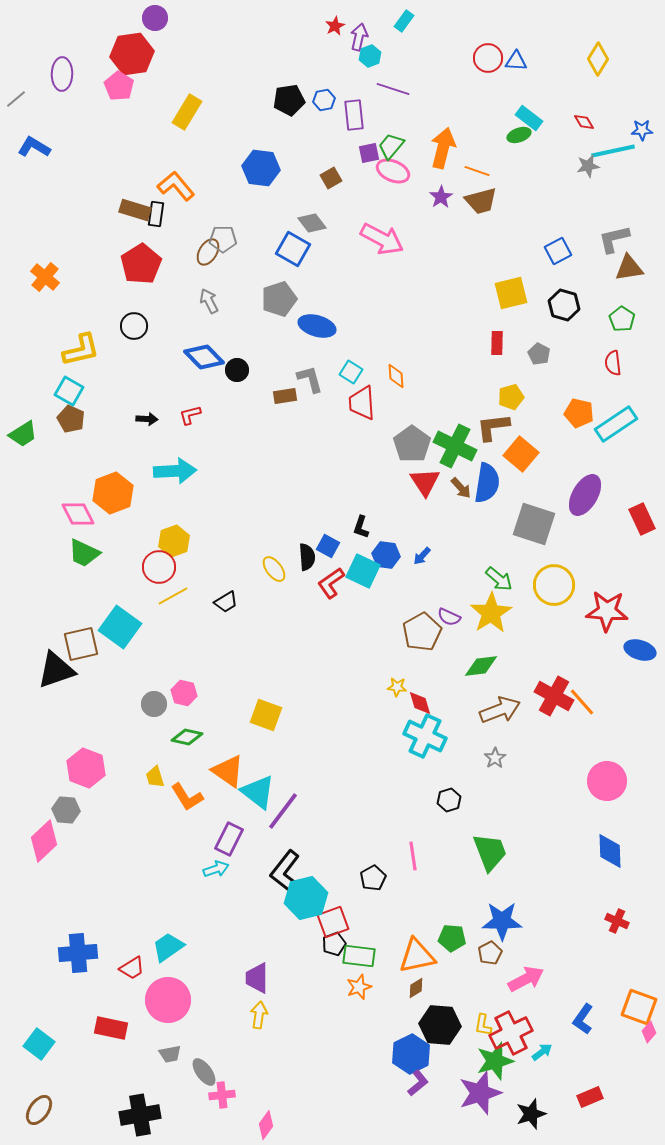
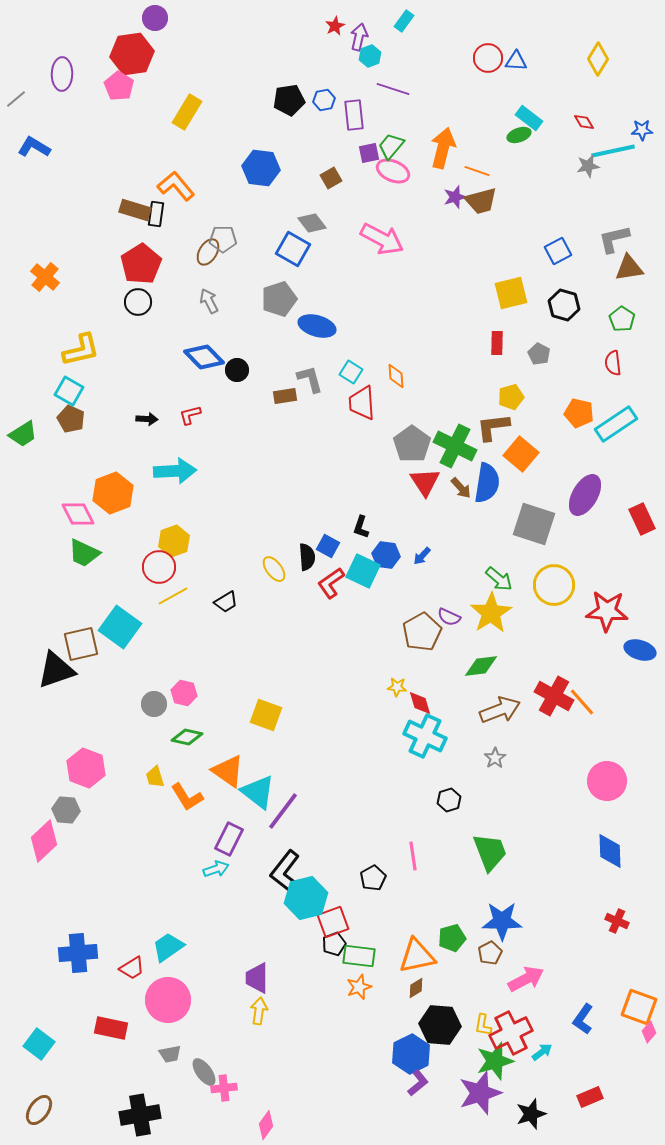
purple star at (441, 197): moved 14 px right; rotated 15 degrees clockwise
black circle at (134, 326): moved 4 px right, 24 px up
green pentagon at (452, 938): rotated 20 degrees counterclockwise
yellow arrow at (259, 1015): moved 4 px up
pink cross at (222, 1095): moved 2 px right, 7 px up
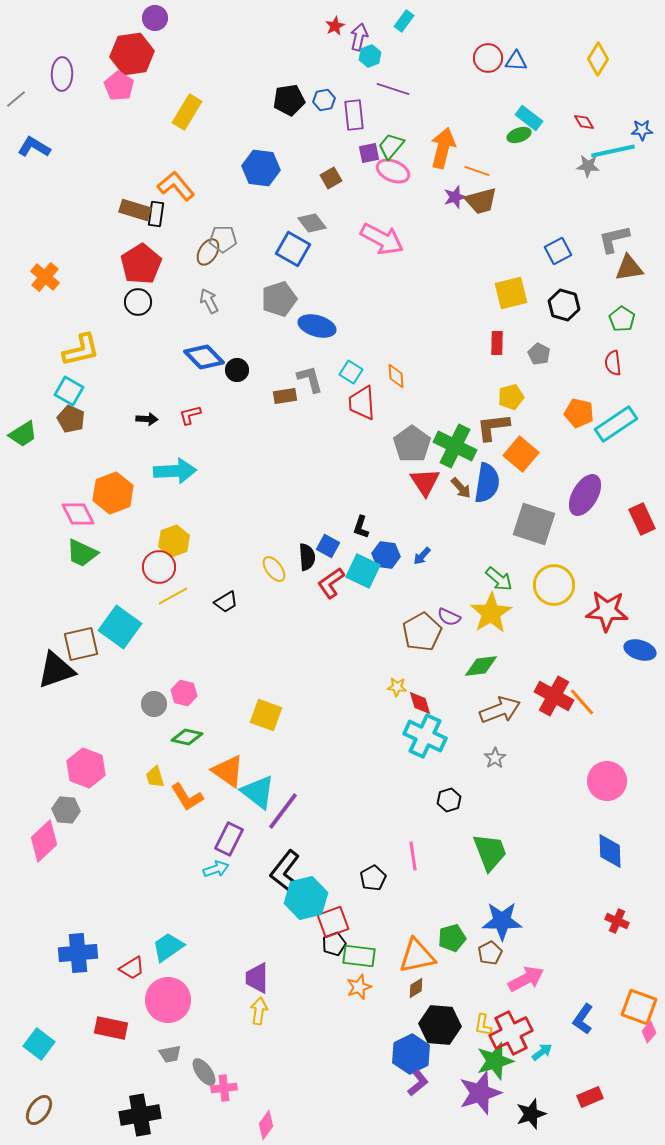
gray star at (588, 166): rotated 15 degrees clockwise
green trapezoid at (84, 553): moved 2 px left
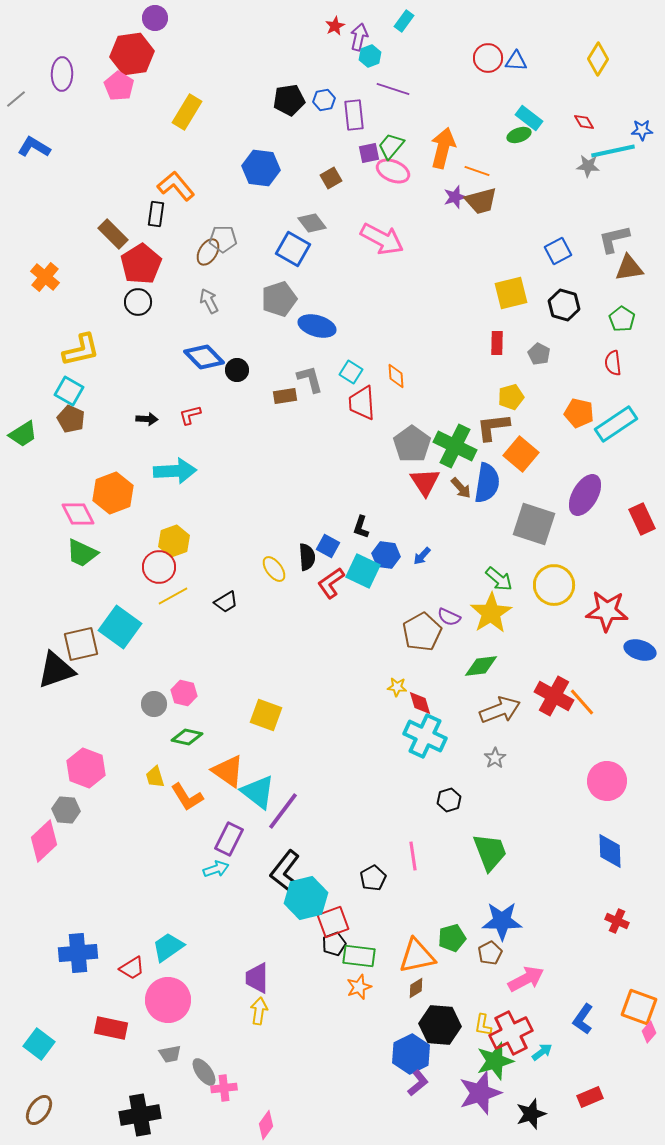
brown rectangle at (135, 210): moved 22 px left, 24 px down; rotated 28 degrees clockwise
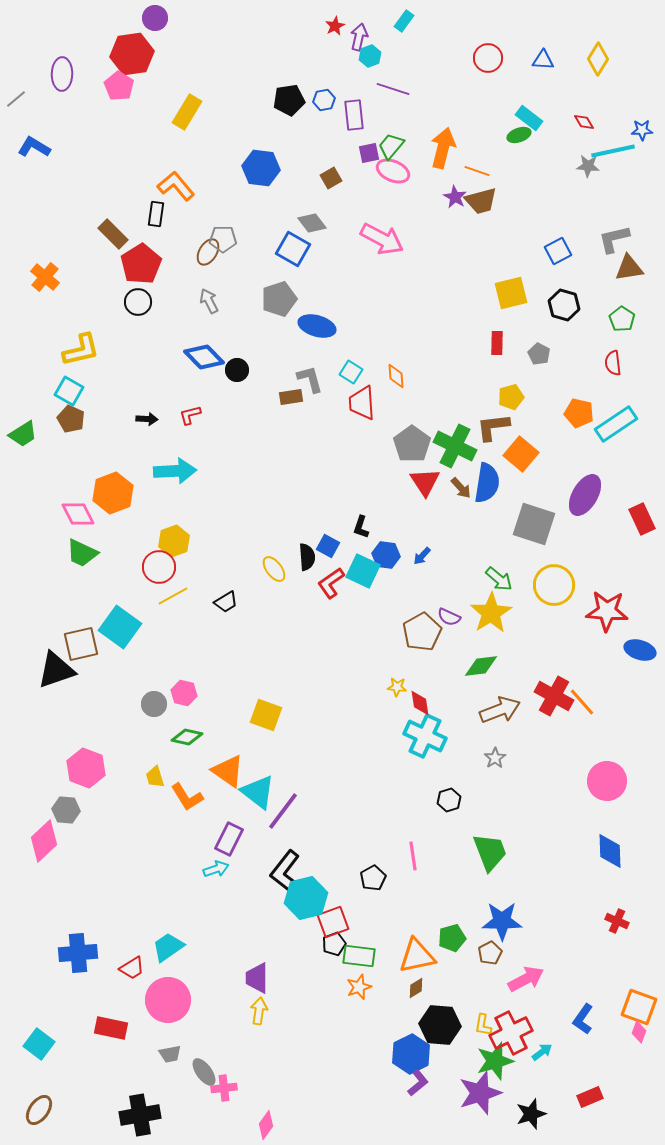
blue triangle at (516, 61): moved 27 px right, 1 px up
purple star at (455, 197): rotated 25 degrees counterclockwise
brown rectangle at (285, 396): moved 6 px right, 1 px down
red diamond at (420, 703): rotated 8 degrees clockwise
pink diamond at (649, 1032): moved 10 px left; rotated 20 degrees counterclockwise
